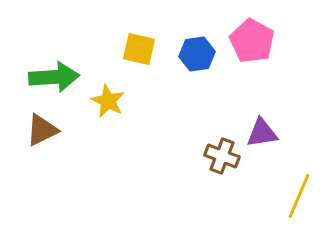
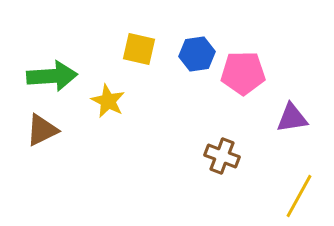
pink pentagon: moved 9 px left, 32 px down; rotated 30 degrees counterclockwise
green arrow: moved 2 px left, 1 px up
purple triangle: moved 30 px right, 15 px up
yellow line: rotated 6 degrees clockwise
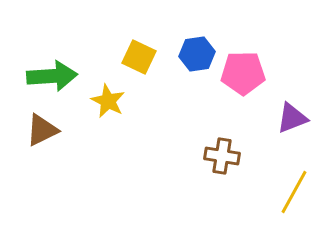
yellow square: moved 8 px down; rotated 12 degrees clockwise
purple triangle: rotated 12 degrees counterclockwise
brown cross: rotated 12 degrees counterclockwise
yellow line: moved 5 px left, 4 px up
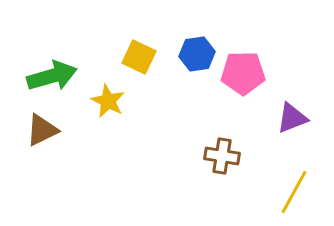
green arrow: rotated 12 degrees counterclockwise
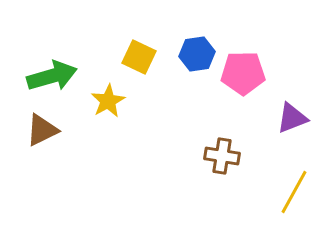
yellow star: rotated 16 degrees clockwise
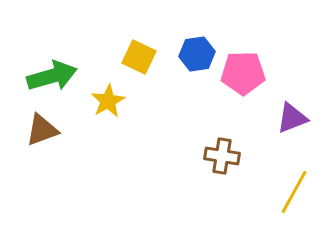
brown triangle: rotated 6 degrees clockwise
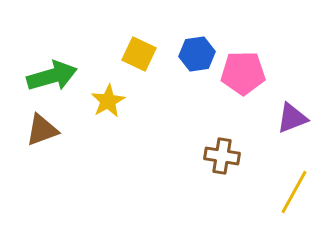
yellow square: moved 3 px up
